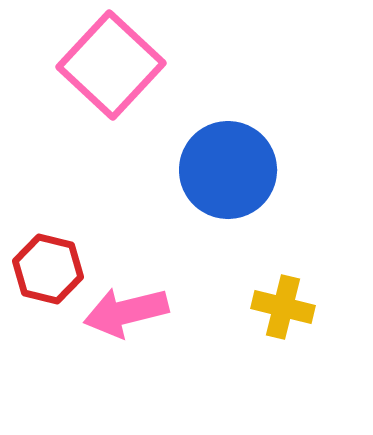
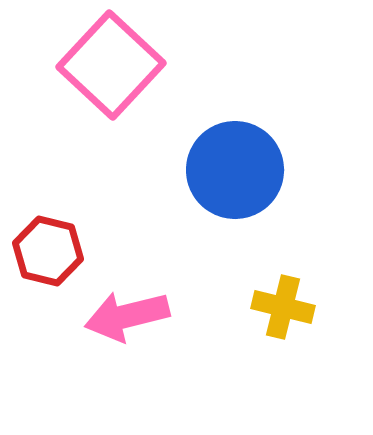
blue circle: moved 7 px right
red hexagon: moved 18 px up
pink arrow: moved 1 px right, 4 px down
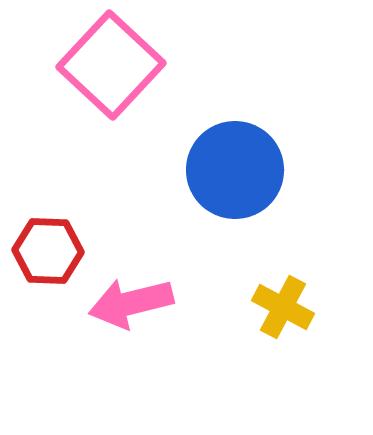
red hexagon: rotated 12 degrees counterclockwise
yellow cross: rotated 14 degrees clockwise
pink arrow: moved 4 px right, 13 px up
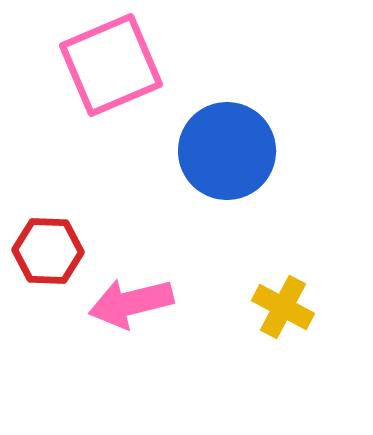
pink square: rotated 24 degrees clockwise
blue circle: moved 8 px left, 19 px up
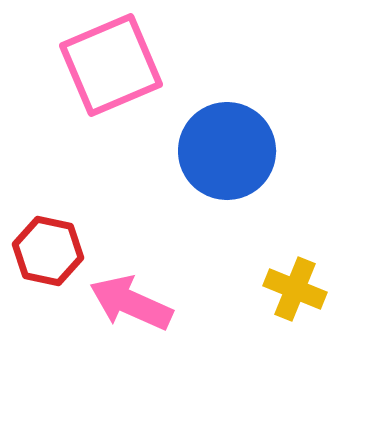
red hexagon: rotated 10 degrees clockwise
pink arrow: rotated 38 degrees clockwise
yellow cross: moved 12 px right, 18 px up; rotated 6 degrees counterclockwise
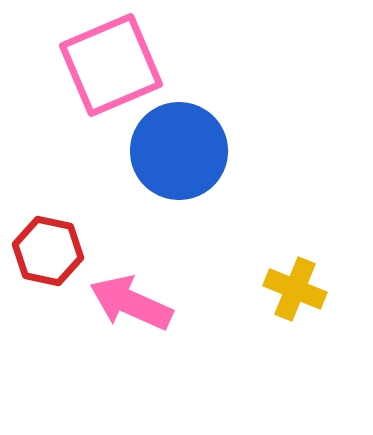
blue circle: moved 48 px left
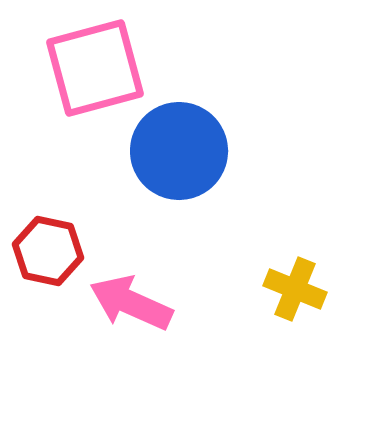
pink square: moved 16 px left, 3 px down; rotated 8 degrees clockwise
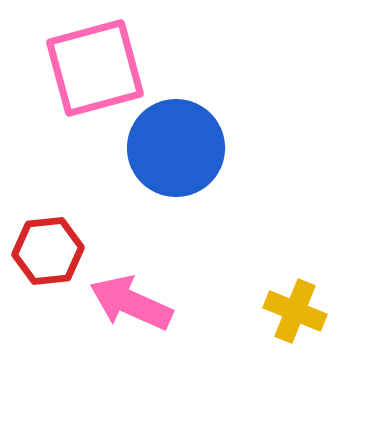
blue circle: moved 3 px left, 3 px up
red hexagon: rotated 18 degrees counterclockwise
yellow cross: moved 22 px down
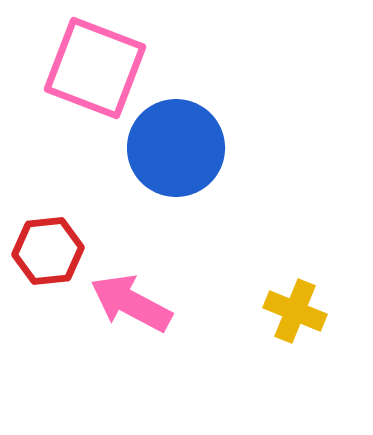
pink square: rotated 36 degrees clockwise
pink arrow: rotated 4 degrees clockwise
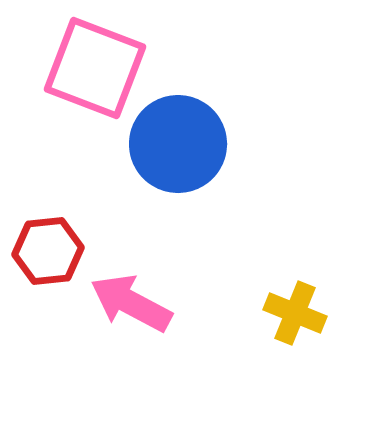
blue circle: moved 2 px right, 4 px up
yellow cross: moved 2 px down
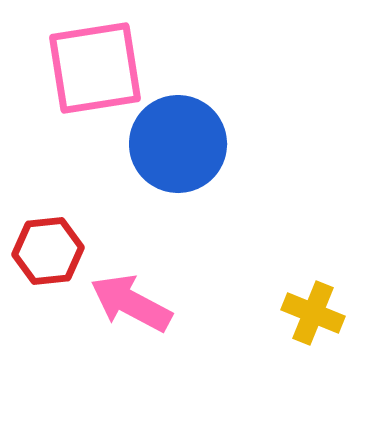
pink square: rotated 30 degrees counterclockwise
yellow cross: moved 18 px right
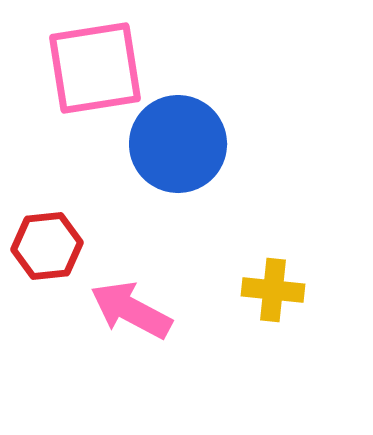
red hexagon: moved 1 px left, 5 px up
pink arrow: moved 7 px down
yellow cross: moved 40 px left, 23 px up; rotated 16 degrees counterclockwise
